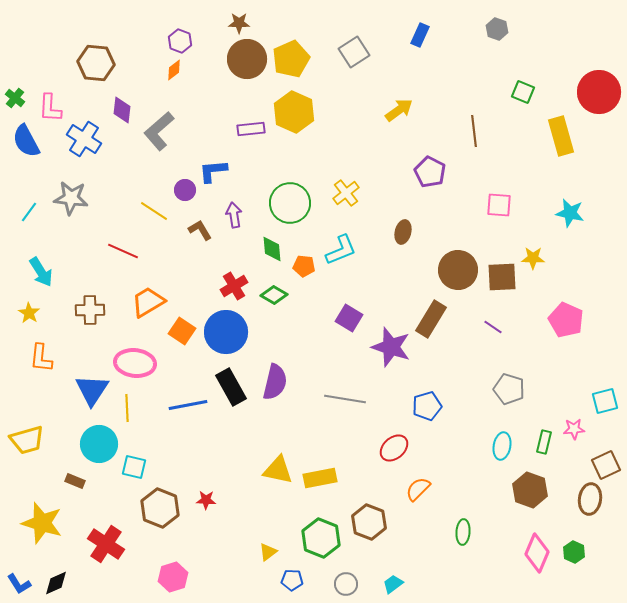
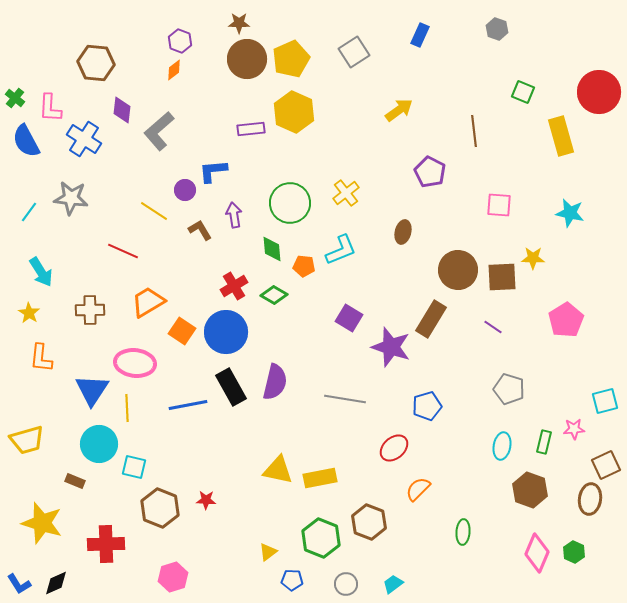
pink pentagon at (566, 320): rotated 16 degrees clockwise
red cross at (106, 544): rotated 36 degrees counterclockwise
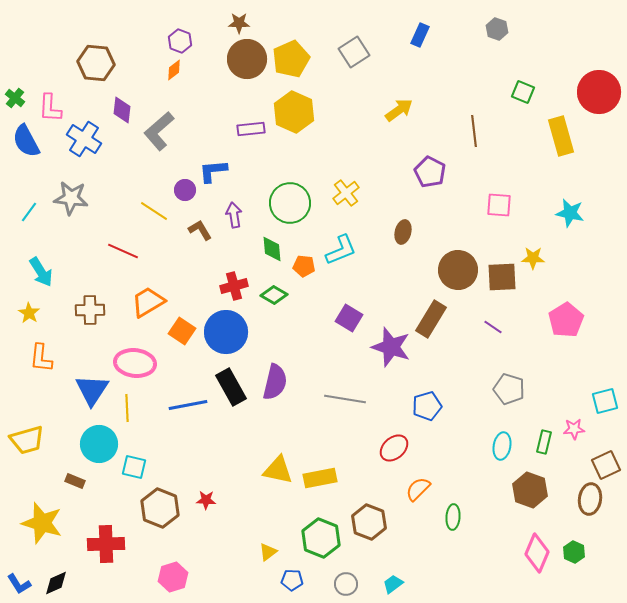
red cross at (234, 286): rotated 16 degrees clockwise
green ellipse at (463, 532): moved 10 px left, 15 px up
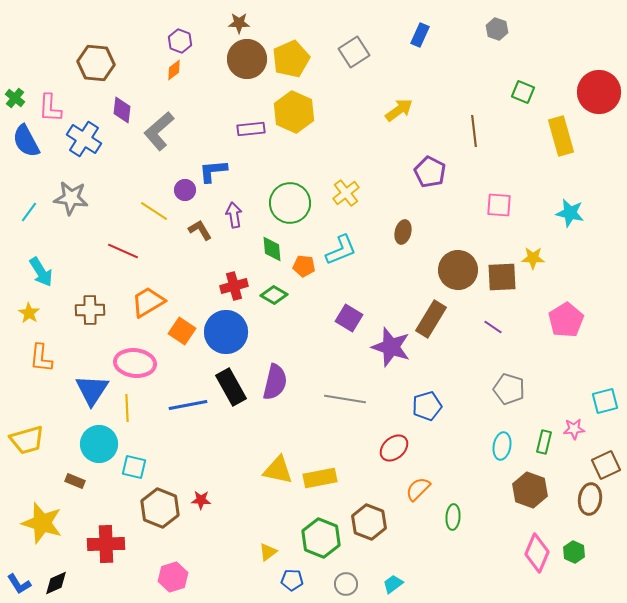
red star at (206, 500): moved 5 px left
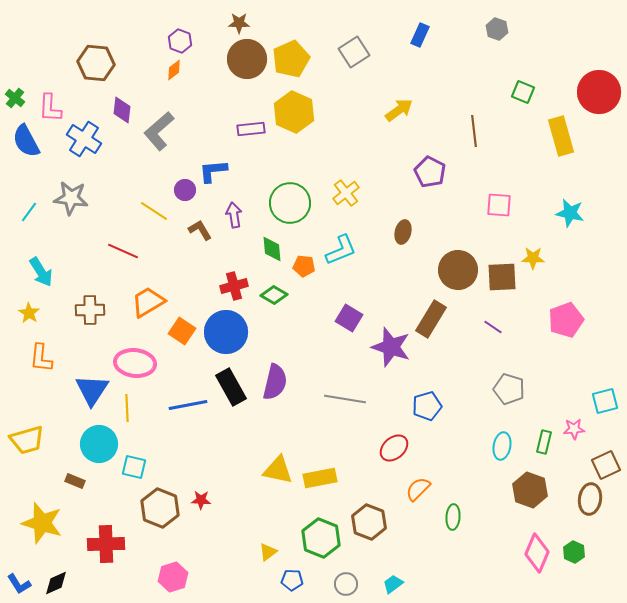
pink pentagon at (566, 320): rotated 12 degrees clockwise
